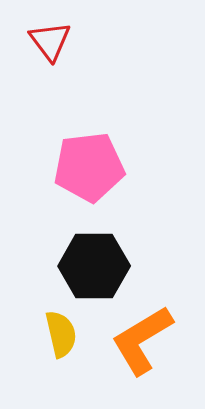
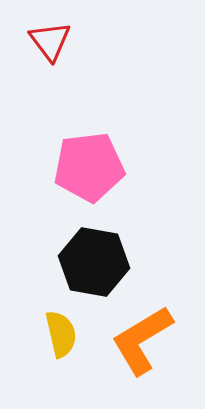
black hexagon: moved 4 px up; rotated 10 degrees clockwise
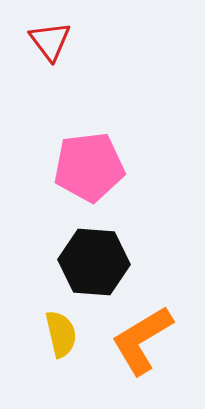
black hexagon: rotated 6 degrees counterclockwise
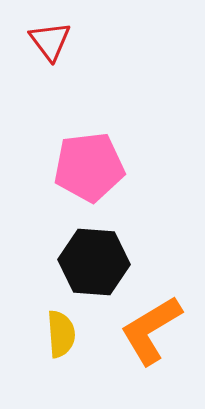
yellow semicircle: rotated 9 degrees clockwise
orange L-shape: moved 9 px right, 10 px up
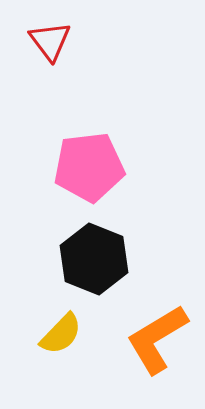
black hexagon: moved 3 px up; rotated 18 degrees clockwise
orange L-shape: moved 6 px right, 9 px down
yellow semicircle: rotated 48 degrees clockwise
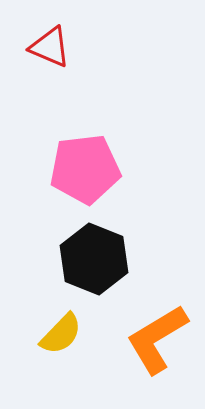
red triangle: moved 6 px down; rotated 30 degrees counterclockwise
pink pentagon: moved 4 px left, 2 px down
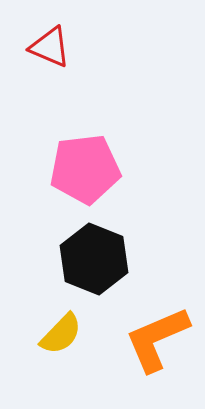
orange L-shape: rotated 8 degrees clockwise
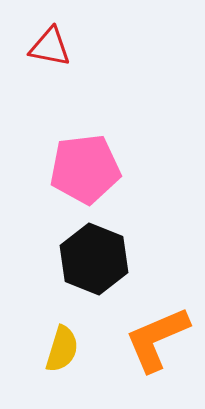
red triangle: rotated 12 degrees counterclockwise
yellow semicircle: moved 1 px right, 15 px down; rotated 27 degrees counterclockwise
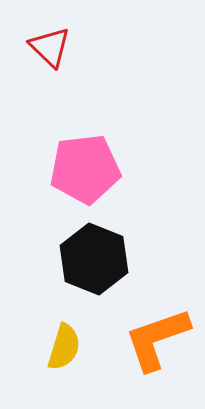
red triangle: rotated 33 degrees clockwise
orange L-shape: rotated 4 degrees clockwise
yellow semicircle: moved 2 px right, 2 px up
